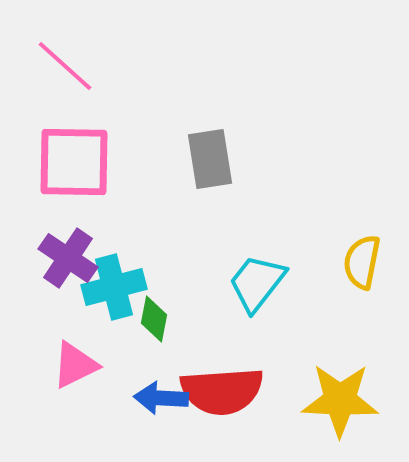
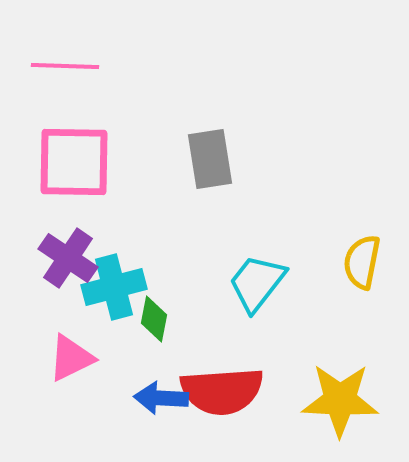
pink line: rotated 40 degrees counterclockwise
pink triangle: moved 4 px left, 7 px up
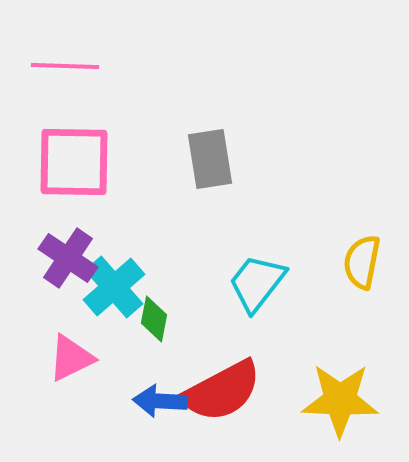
cyan cross: rotated 26 degrees counterclockwise
red semicircle: rotated 24 degrees counterclockwise
blue arrow: moved 1 px left, 3 px down
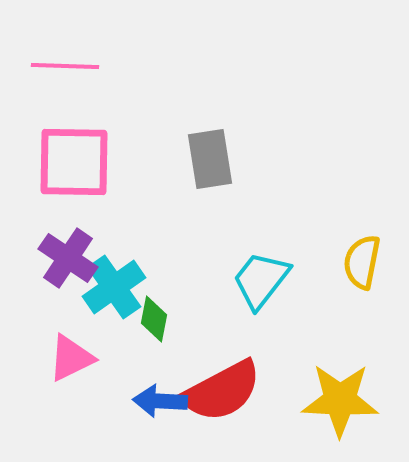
cyan trapezoid: moved 4 px right, 3 px up
cyan cross: rotated 6 degrees clockwise
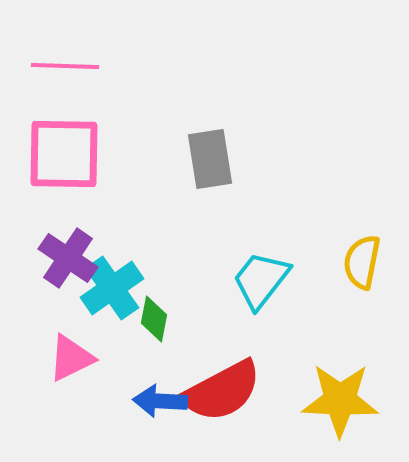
pink square: moved 10 px left, 8 px up
cyan cross: moved 2 px left, 1 px down
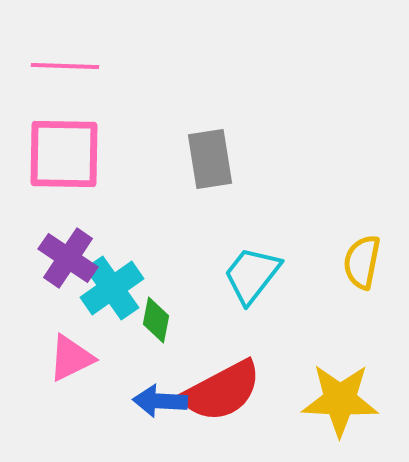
cyan trapezoid: moved 9 px left, 5 px up
green diamond: moved 2 px right, 1 px down
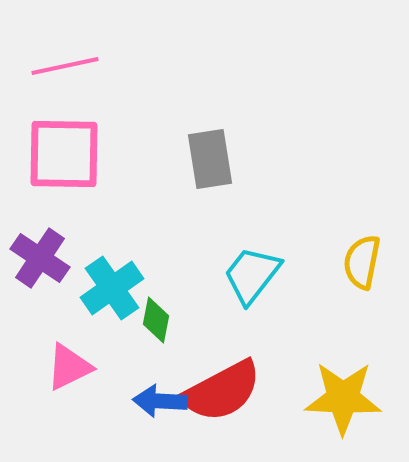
pink line: rotated 14 degrees counterclockwise
purple cross: moved 28 px left
pink triangle: moved 2 px left, 9 px down
yellow star: moved 3 px right, 2 px up
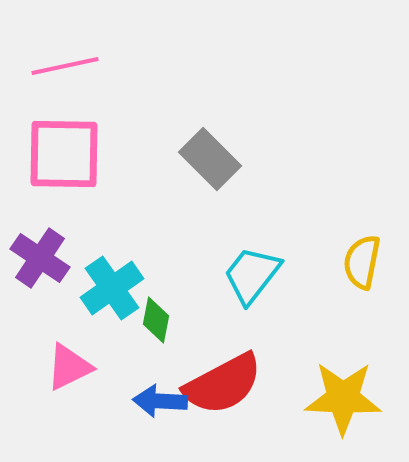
gray rectangle: rotated 36 degrees counterclockwise
red semicircle: moved 1 px right, 7 px up
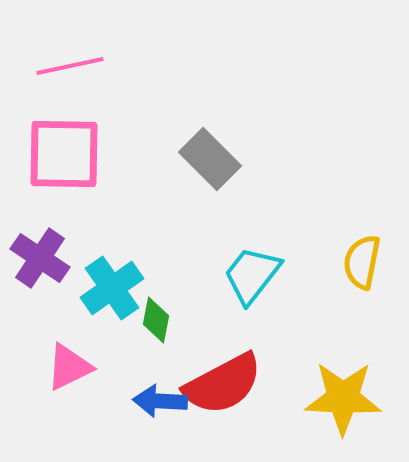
pink line: moved 5 px right
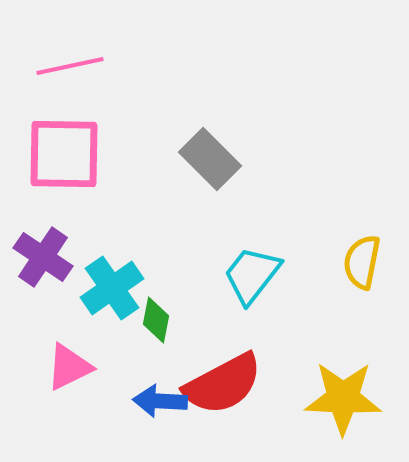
purple cross: moved 3 px right, 1 px up
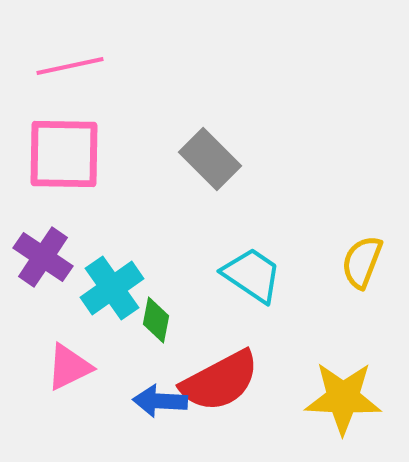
yellow semicircle: rotated 10 degrees clockwise
cyan trapezoid: rotated 86 degrees clockwise
red semicircle: moved 3 px left, 3 px up
